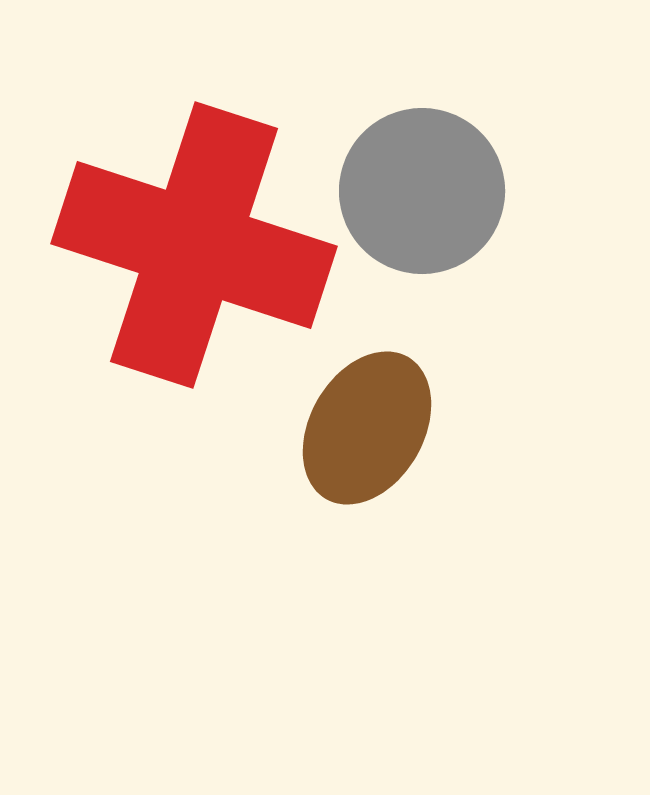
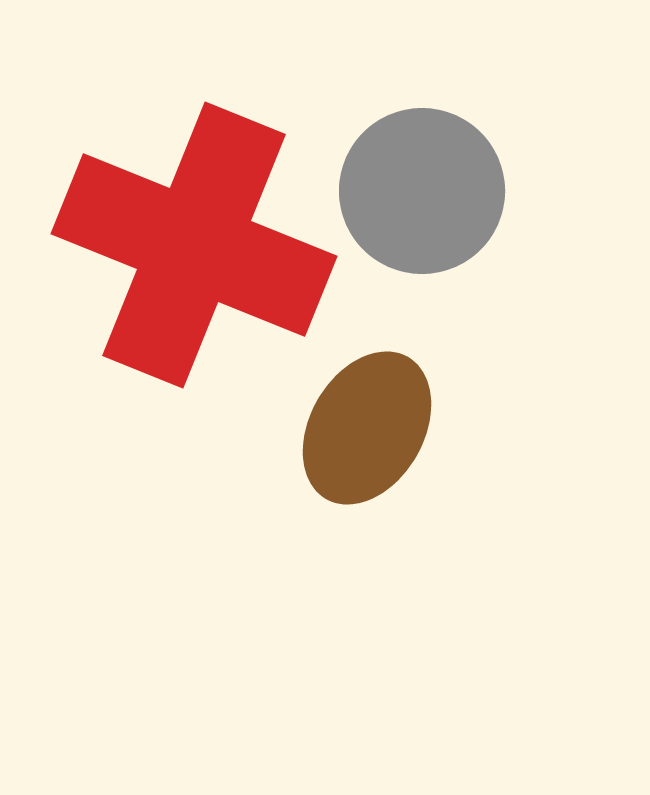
red cross: rotated 4 degrees clockwise
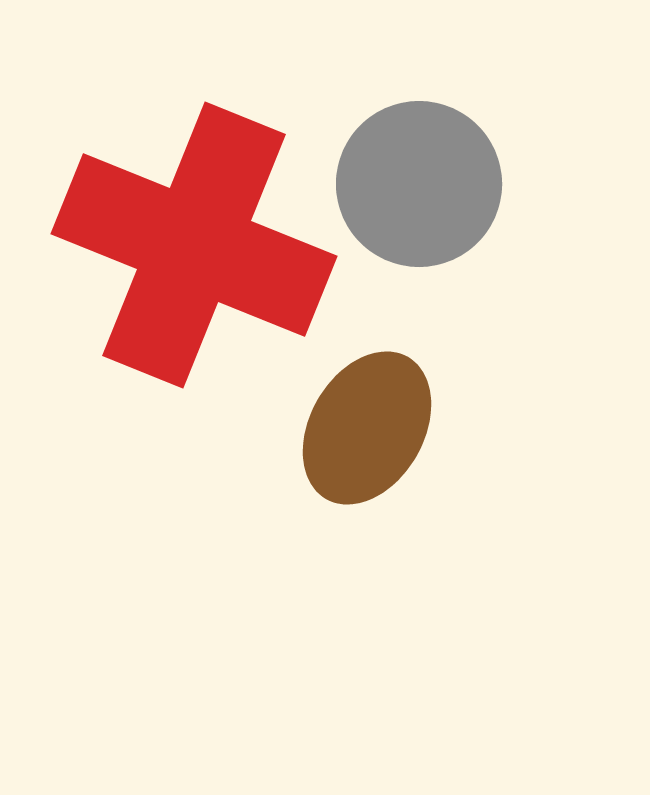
gray circle: moved 3 px left, 7 px up
